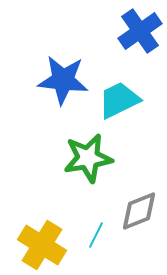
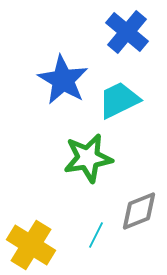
blue cross: moved 13 px left, 1 px down; rotated 15 degrees counterclockwise
blue star: rotated 24 degrees clockwise
yellow cross: moved 11 px left
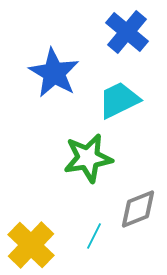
blue star: moved 9 px left, 7 px up
gray diamond: moved 1 px left, 2 px up
cyan line: moved 2 px left, 1 px down
yellow cross: rotated 12 degrees clockwise
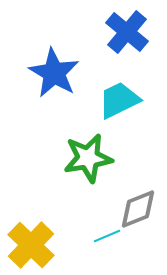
cyan line: moved 13 px right; rotated 40 degrees clockwise
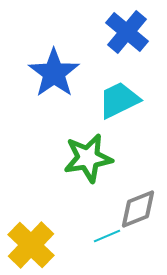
blue star: rotated 6 degrees clockwise
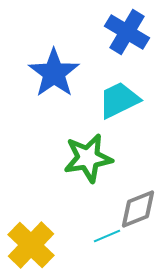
blue cross: rotated 9 degrees counterclockwise
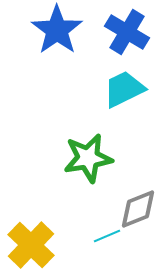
blue star: moved 3 px right, 43 px up
cyan trapezoid: moved 5 px right, 11 px up
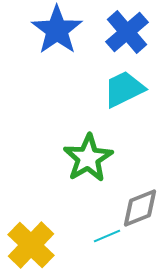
blue cross: rotated 18 degrees clockwise
green star: rotated 21 degrees counterclockwise
gray diamond: moved 2 px right, 1 px up
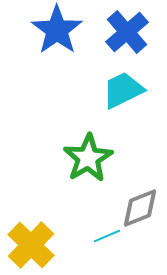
cyan trapezoid: moved 1 px left, 1 px down
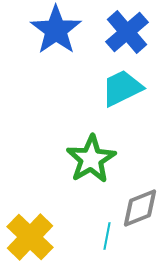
blue star: moved 1 px left
cyan trapezoid: moved 1 px left, 2 px up
green star: moved 3 px right, 1 px down
cyan line: rotated 56 degrees counterclockwise
yellow cross: moved 1 px left, 8 px up
